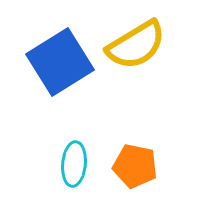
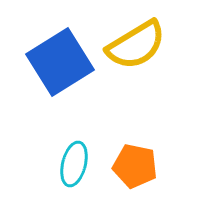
cyan ellipse: rotated 9 degrees clockwise
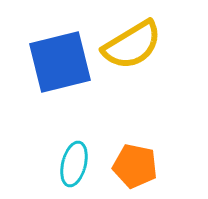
yellow semicircle: moved 4 px left
blue square: rotated 18 degrees clockwise
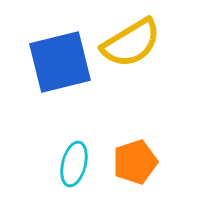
yellow semicircle: moved 1 px left, 2 px up
orange pentagon: moved 4 px up; rotated 30 degrees counterclockwise
